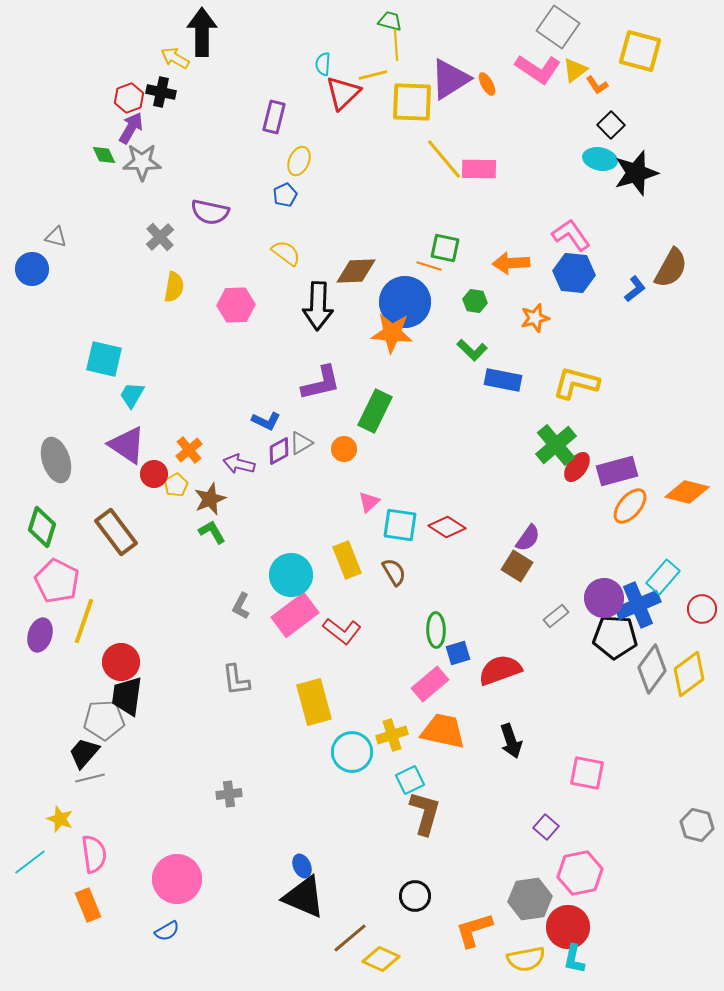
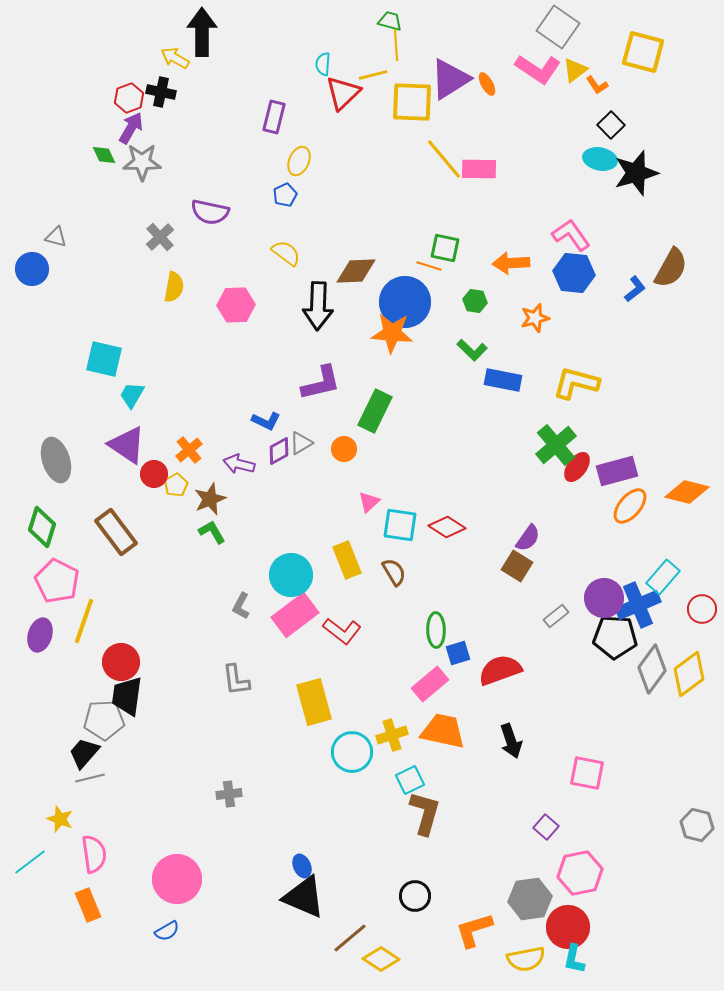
yellow square at (640, 51): moved 3 px right, 1 px down
yellow diamond at (381, 959): rotated 9 degrees clockwise
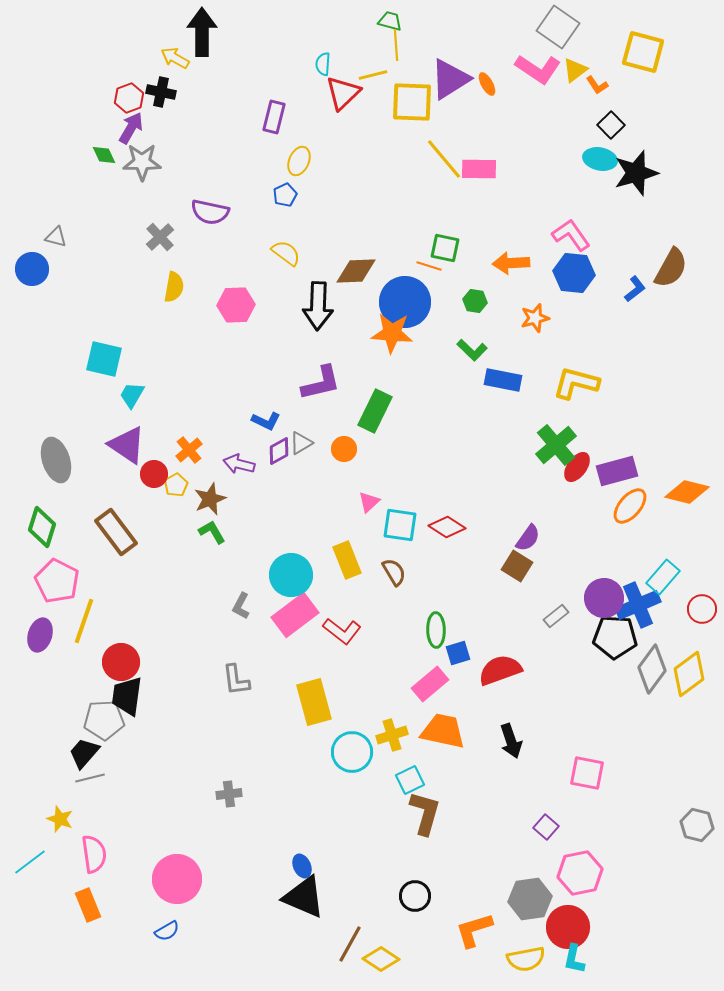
brown line at (350, 938): moved 6 px down; rotated 21 degrees counterclockwise
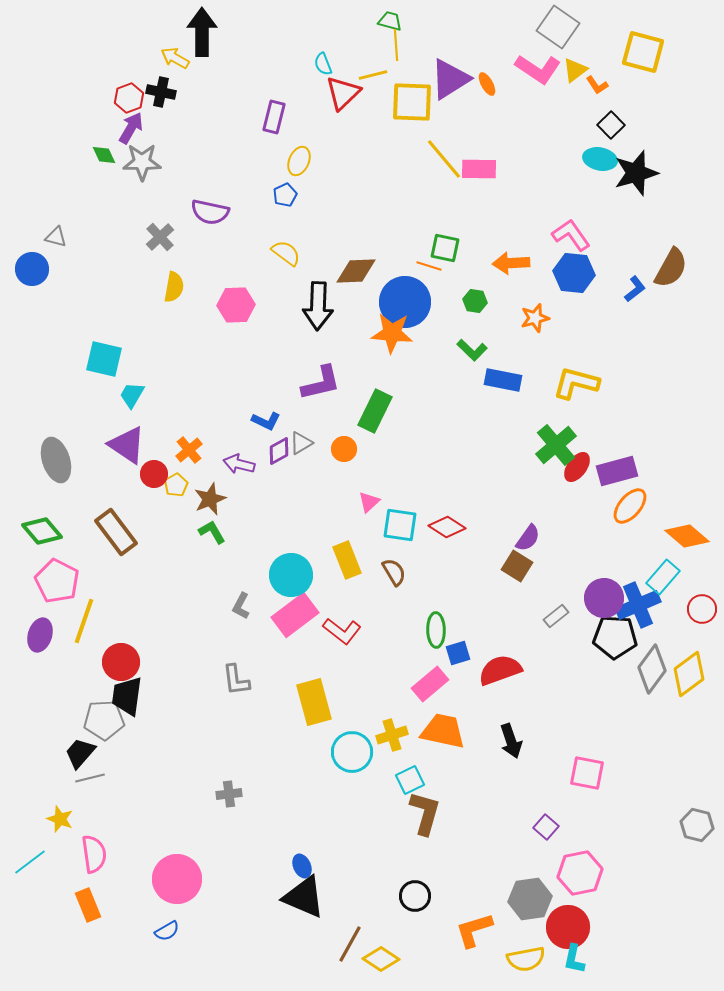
cyan semicircle at (323, 64): rotated 25 degrees counterclockwise
orange diamond at (687, 492): moved 44 px down; rotated 27 degrees clockwise
green diamond at (42, 527): moved 4 px down; rotated 57 degrees counterclockwise
black trapezoid at (84, 753): moved 4 px left
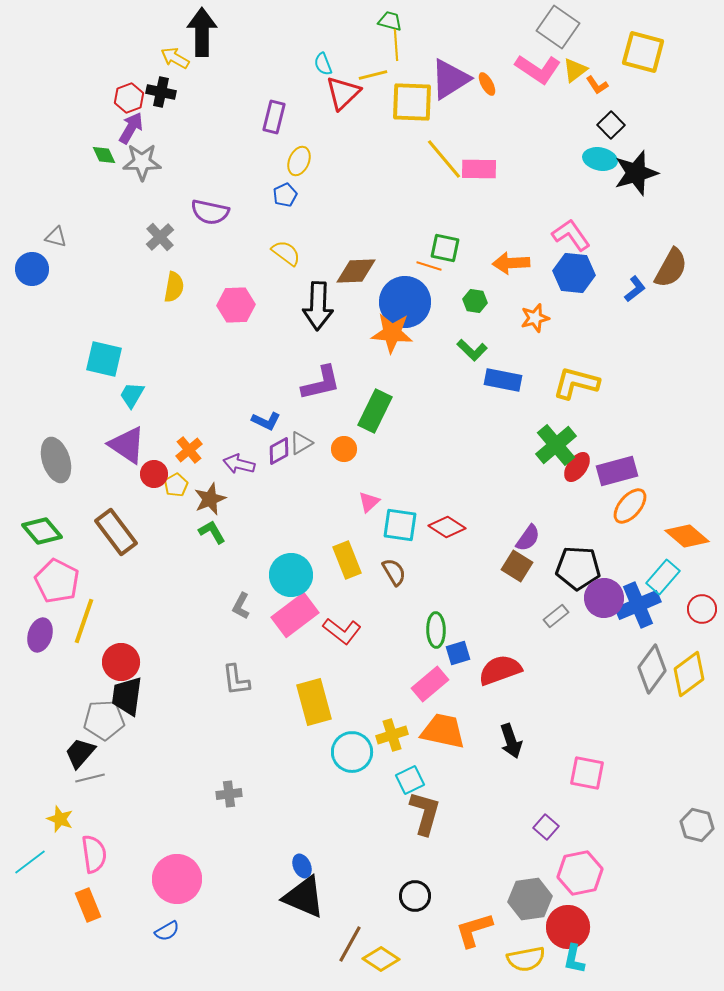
black pentagon at (615, 637): moved 37 px left, 69 px up
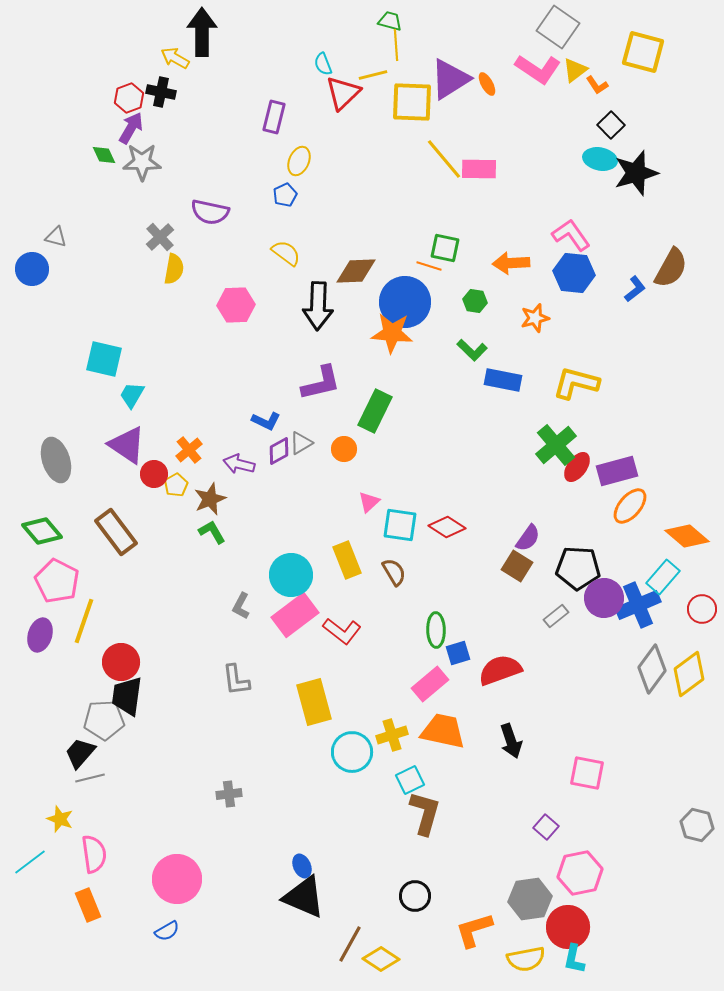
yellow semicircle at (174, 287): moved 18 px up
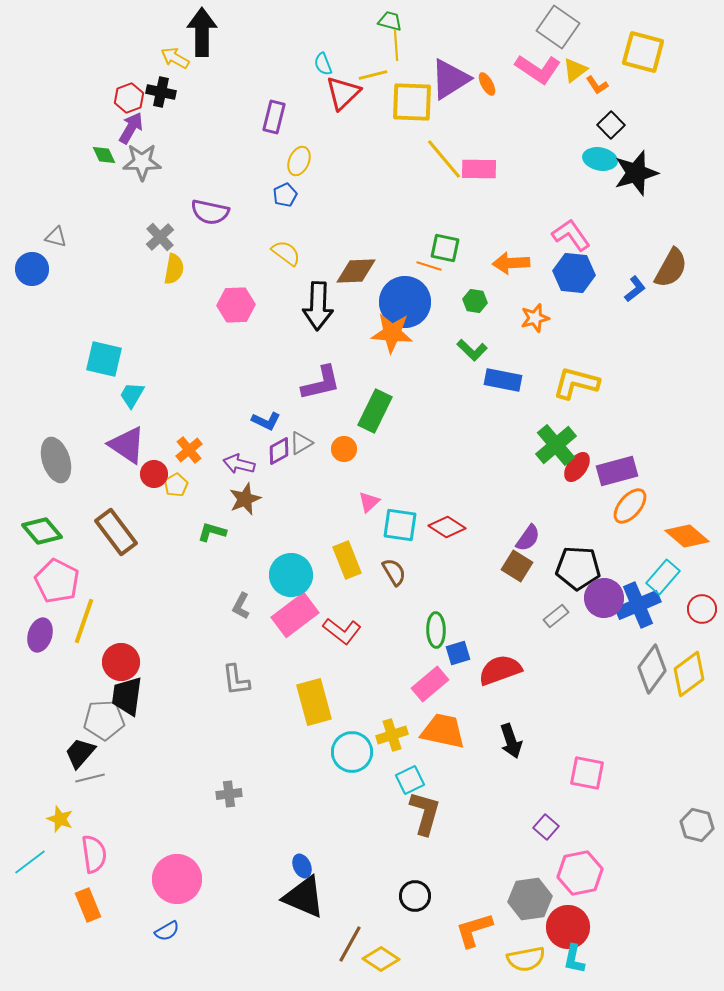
brown star at (210, 499): moved 35 px right
green L-shape at (212, 532): rotated 44 degrees counterclockwise
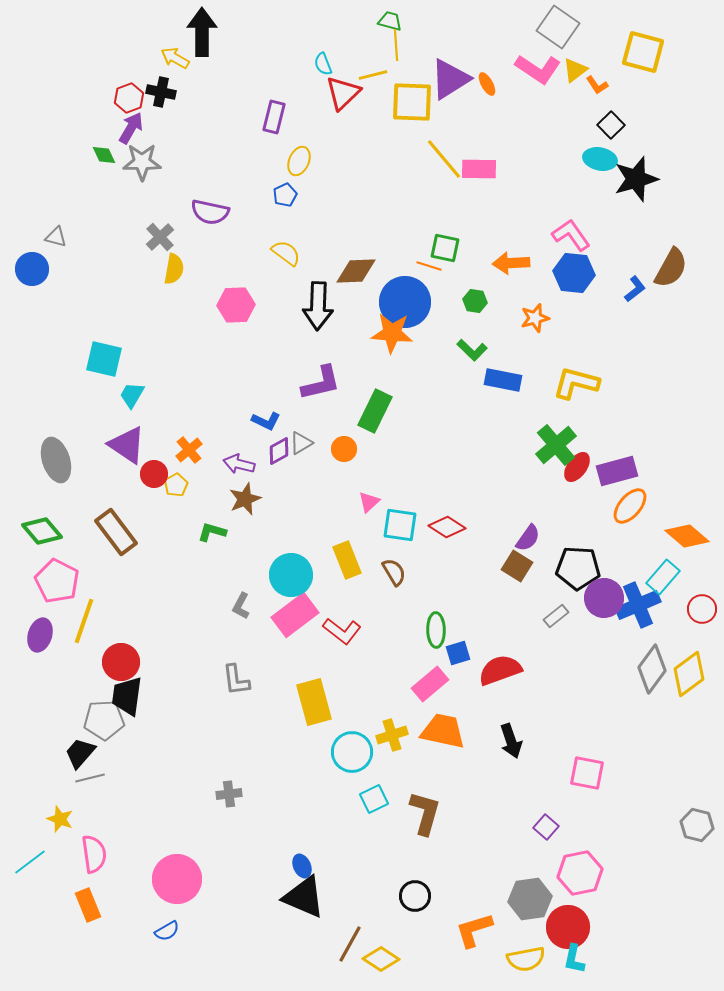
black star at (636, 173): moved 6 px down
cyan square at (410, 780): moved 36 px left, 19 px down
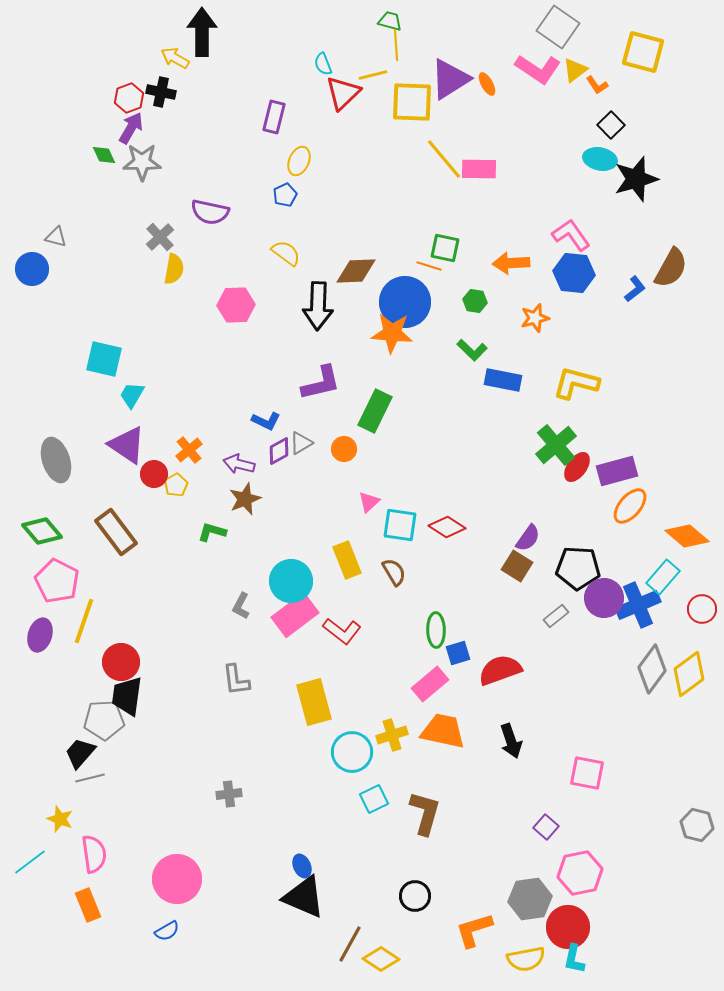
cyan circle at (291, 575): moved 6 px down
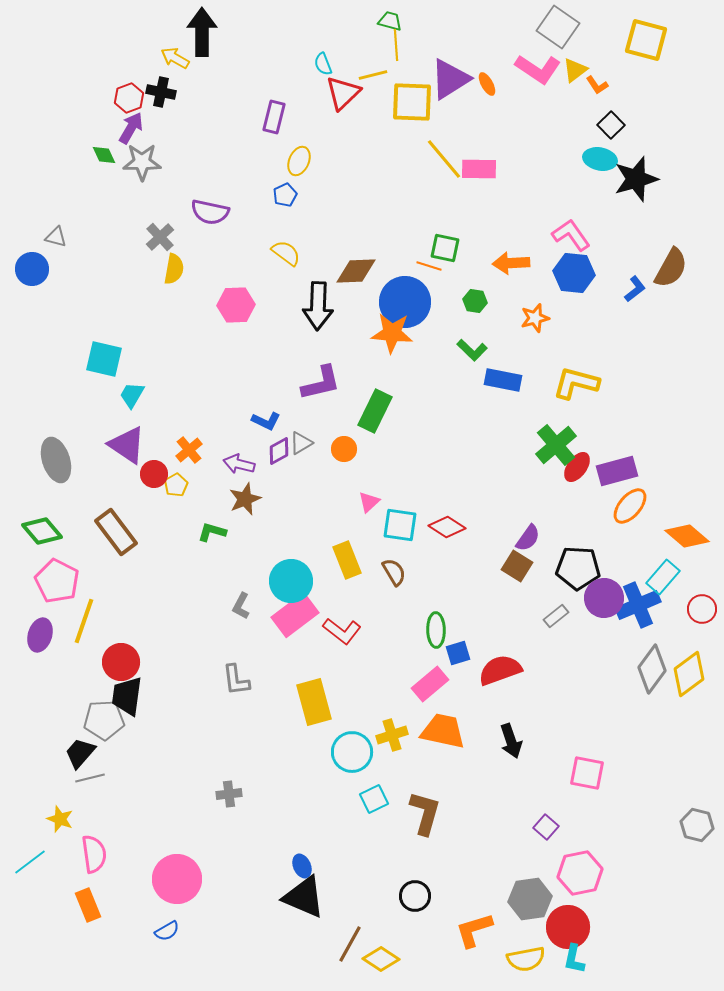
yellow square at (643, 52): moved 3 px right, 12 px up
